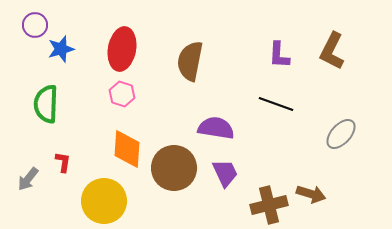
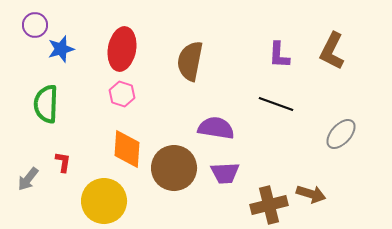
purple trapezoid: rotated 112 degrees clockwise
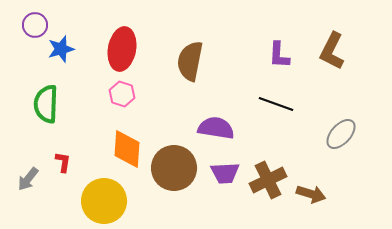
brown cross: moved 1 px left, 25 px up; rotated 12 degrees counterclockwise
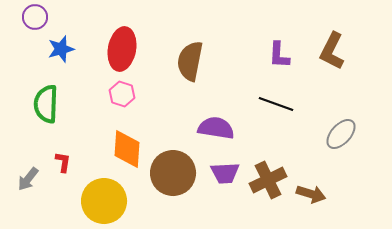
purple circle: moved 8 px up
brown circle: moved 1 px left, 5 px down
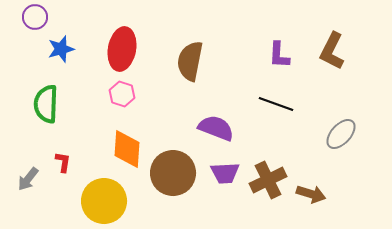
purple semicircle: rotated 12 degrees clockwise
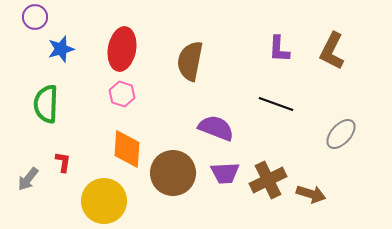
purple L-shape: moved 6 px up
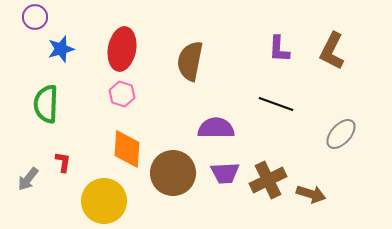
purple semicircle: rotated 21 degrees counterclockwise
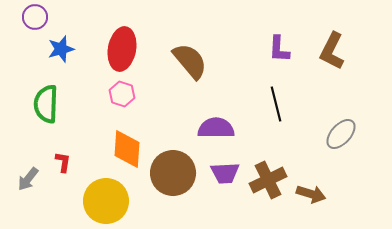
brown semicircle: rotated 129 degrees clockwise
black line: rotated 56 degrees clockwise
yellow circle: moved 2 px right
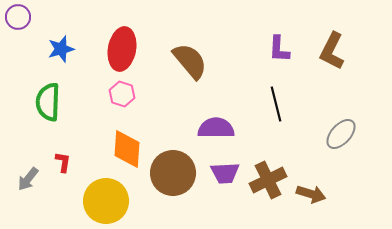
purple circle: moved 17 px left
green semicircle: moved 2 px right, 2 px up
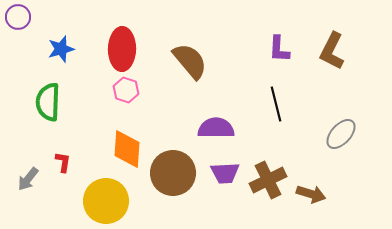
red ellipse: rotated 9 degrees counterclockwise
pink hexagon: moved 4 px right, 4 px up
